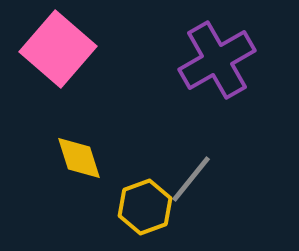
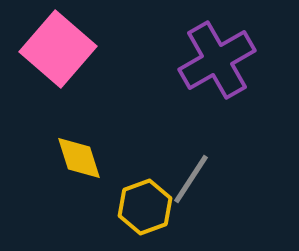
gray line: rotated 6 degrees counterclockwise
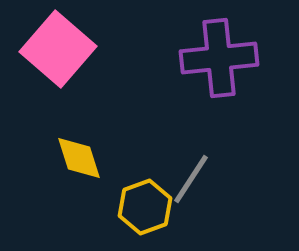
purple cross: moved 2 px right, 2 px up; rotated 24 degrees clockwise
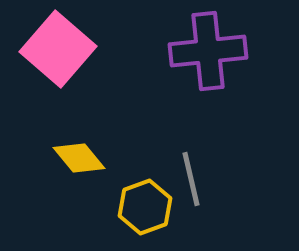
purple cross: moved 11 px left, 7 px up
yellow diamond: rotated 22 degrees counterclockwise
gray line: rotated 46 degrees counterclockwise
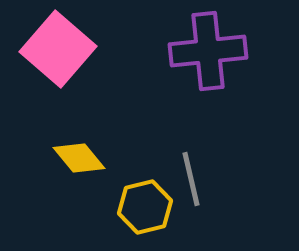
yellow hexagon: rotated 6 degrees clockwise
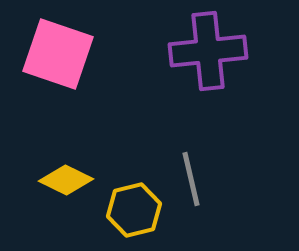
pink square: moved 5 px down; rotated 22 degrees counterclockwise
yellow diamond: moved 13 px left, 22 px down; rotated 24 degrees counterclockwise
yellow hexagon: moved 11 px left, 3 px down
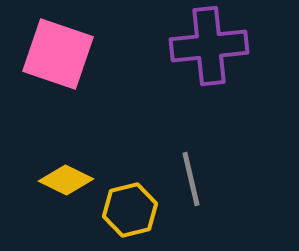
purple cross: moved 1 px right, 5 px up
yellow hexagon: moved 4 px left
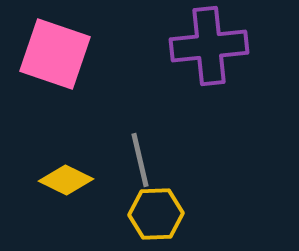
pink square: moved 3 px left
gray line: moved 51 px left, 19 px up
yellow hexagon: moved 26 px right, 4 px down; rotated 12 degrees clockwise
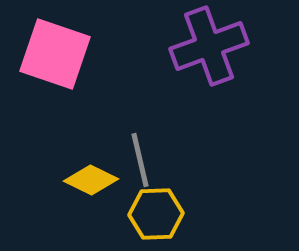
purple cross: rotated 14 degrees counterclockwise
yellow diamond: moved 25 px right
